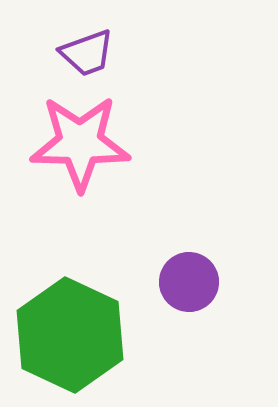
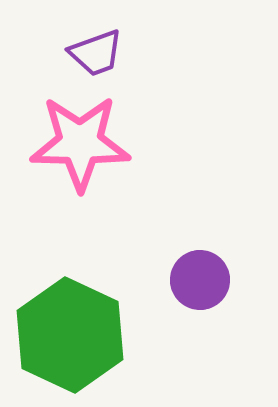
purple trapezoid: moved 9 px right
purple circle: moved 11 px right, 2 px up
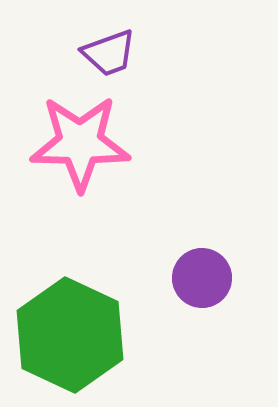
purple trapezoid: moved 13 px right
purple circle: moved 2 px right, 2 px up
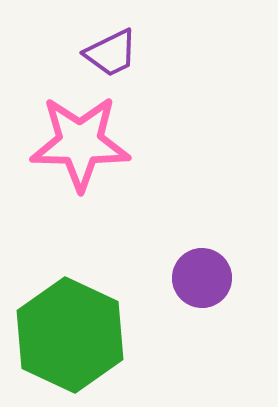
purple trapezoid: moved 2 px right; rotated 6 degrees counterclockwise
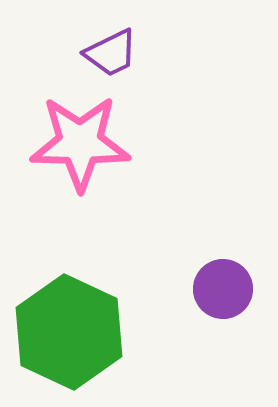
purple circle: moved 21 px right, 11 px down
green hexagon: moved 1 px left, 3 px up
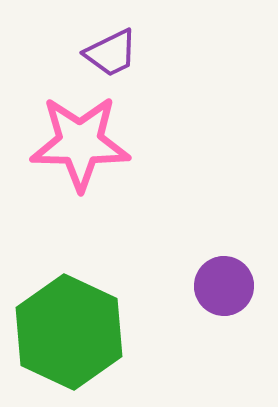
purple circle: moved 1 px right, 3 px up
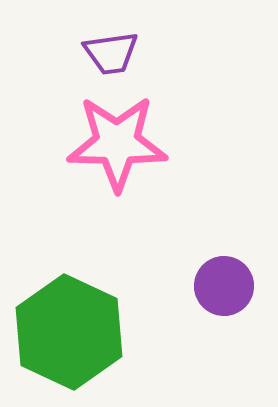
purple trapezoid: rotated 18 degrees clockwise
pink star: moved 37 px right
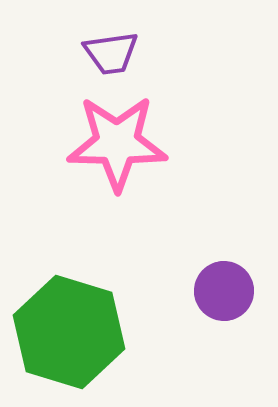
purple circle: moved 5 px down
green hexagon: rotated 8 degrees counterclockwise
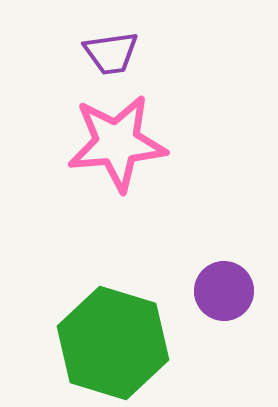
pink star: rotated 6 degrees counterclockwise
green hexagon: moved 44 px right, 11 px down
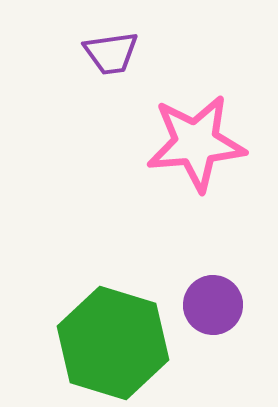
pink star: moved 79 px right
purple circle: moved 11 px left, 14 px down
